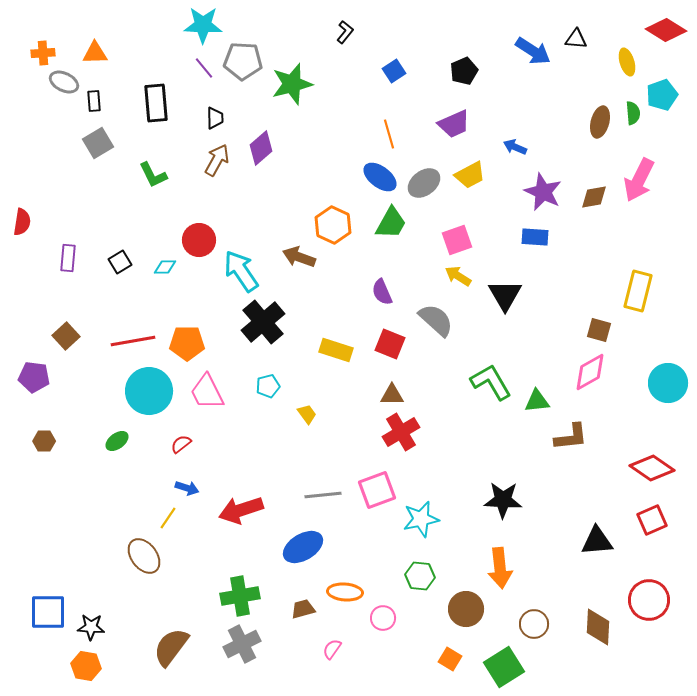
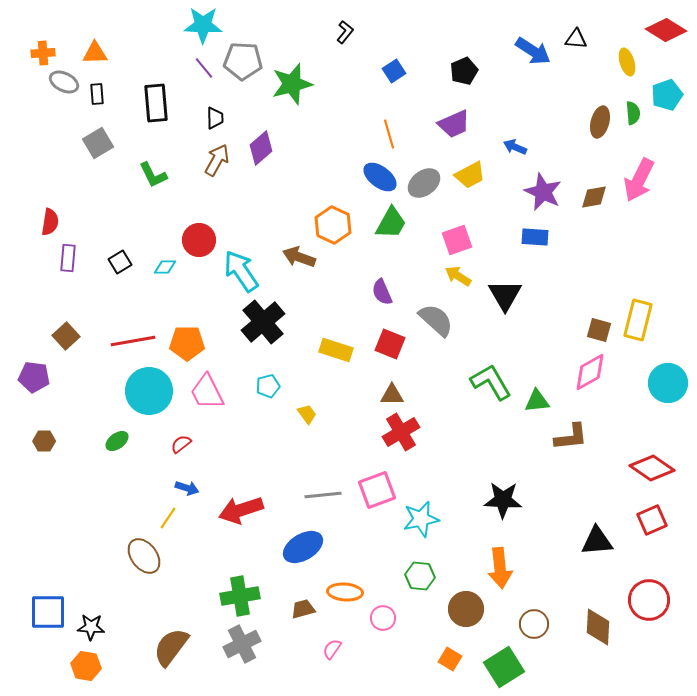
cyan pentagon at (662, 95): moved 5 px right
black rectangle at (94, 101): moved 3 px right, 7 px up
red semicircle at (22, 222): moved 28 px right
yellow rectangle at (638, 291): moved 29 px down
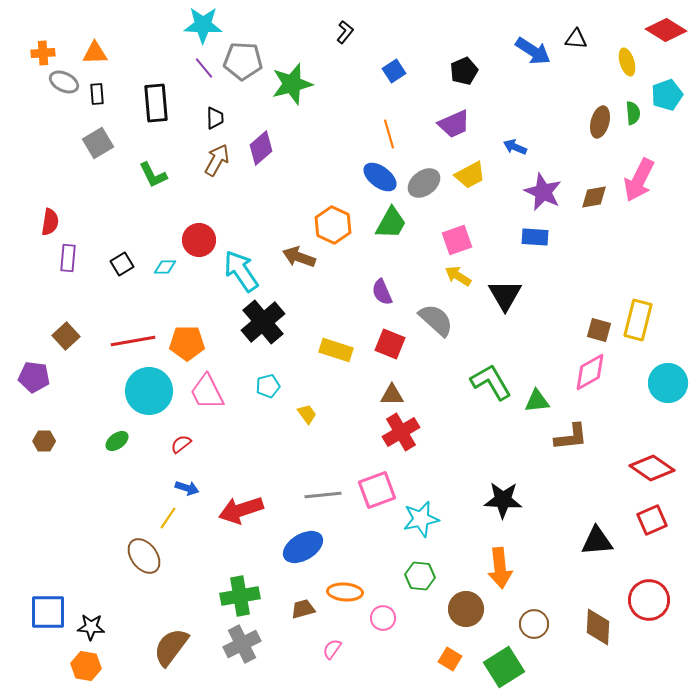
black square at (120, 262): moved 2 px right, 2 px down
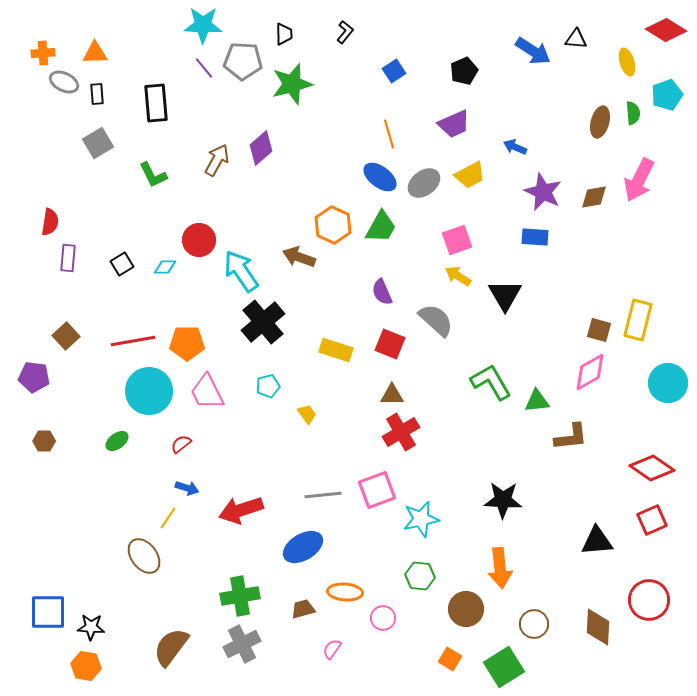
black trapezoid at (215, 118): moved 69 px right, 84 px up
green trapezoid at (391, 223): moved 10 px left, 4 px down
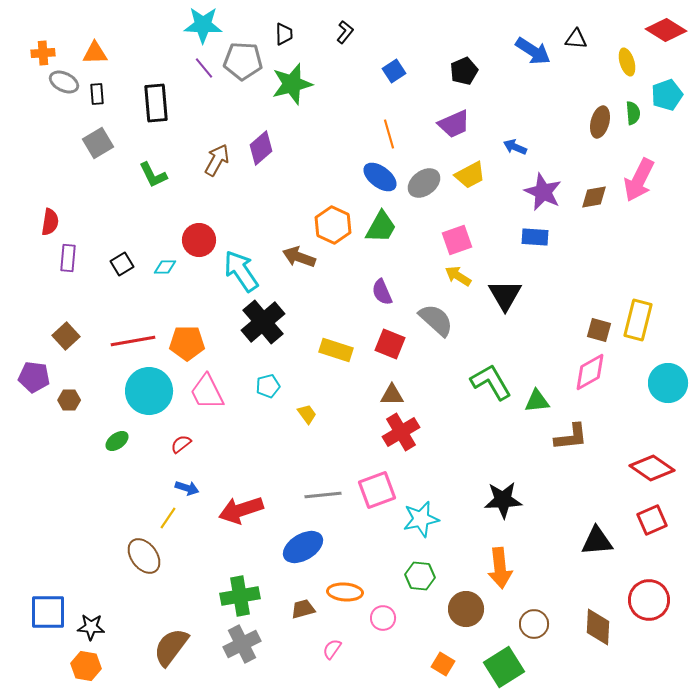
brown hexagon at (44, 441): moved 25 px right, 41 px up
black star at (503, 500): rotated 6 degrees counterclockwise
orange square at (450, 659): moved 7 px left, 5 px down
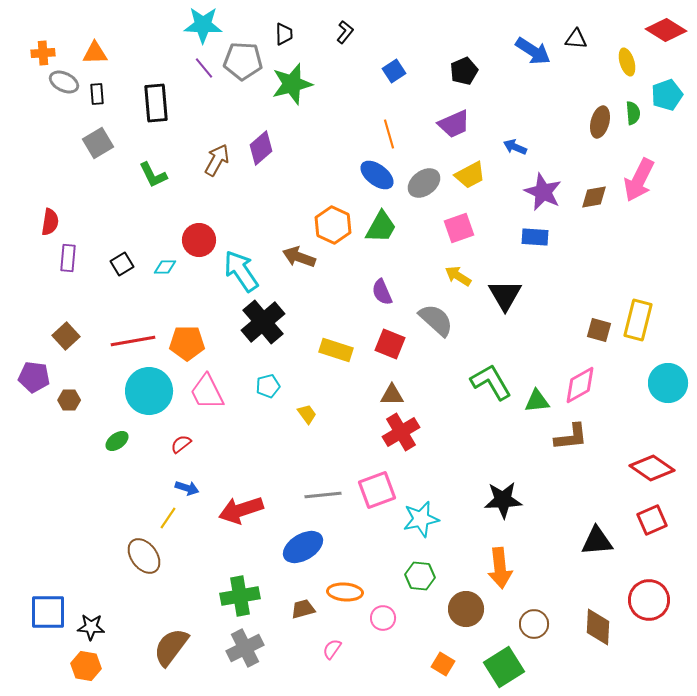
blue ellipse at (380, 177): moved 3 px left, 2 px up
pink square at (457, 240): moved 2 px right, 12 px up
pink diamond at (590, 372): moved 10 px left, 13 px down
gray cross at (242, 644): moved 3 px right, 4 px down
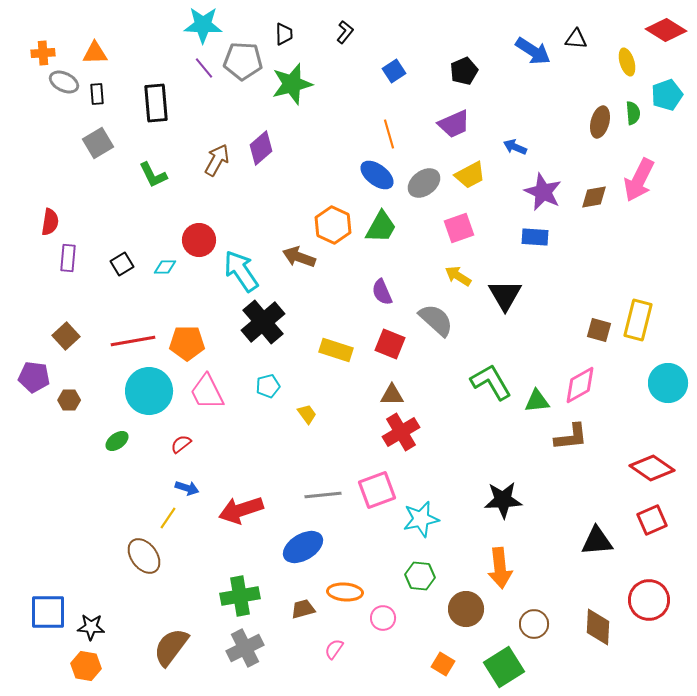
pink semicircle at (332, 649): moved 2 px right
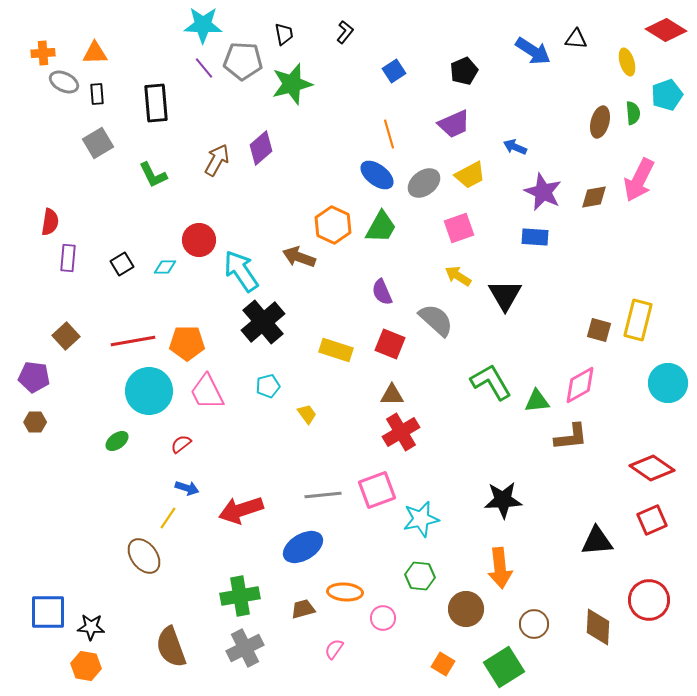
black trapezoid at (284, 34): rotated 10 degrees counterclockwise
brown hexagon at (69, 400): moved 34 px left, 22 px down
brown semicircle at (171, 647): rotated 57 degrees counterclockwise
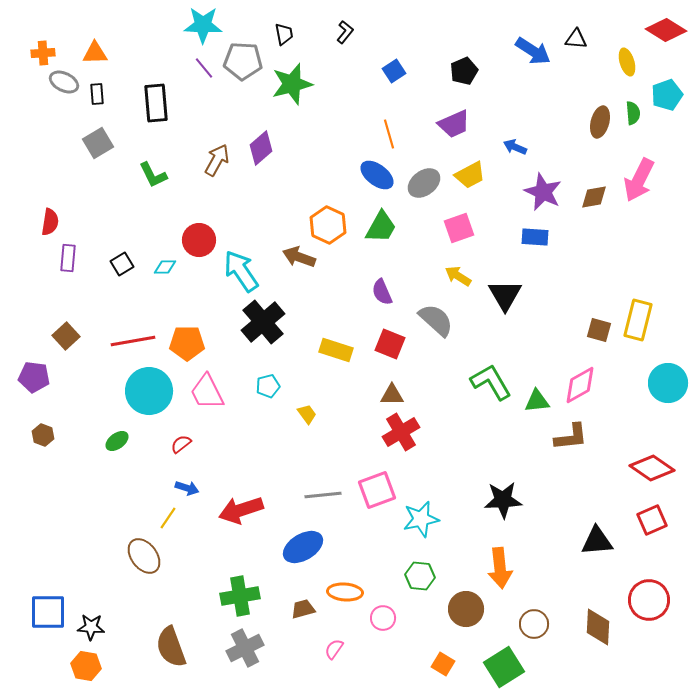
orange hexagon at (333, 225): moved 5 px left
brown hexagon at (35, 422): moved 8 px right, 13 px down; rotated 20 degrees clockwise
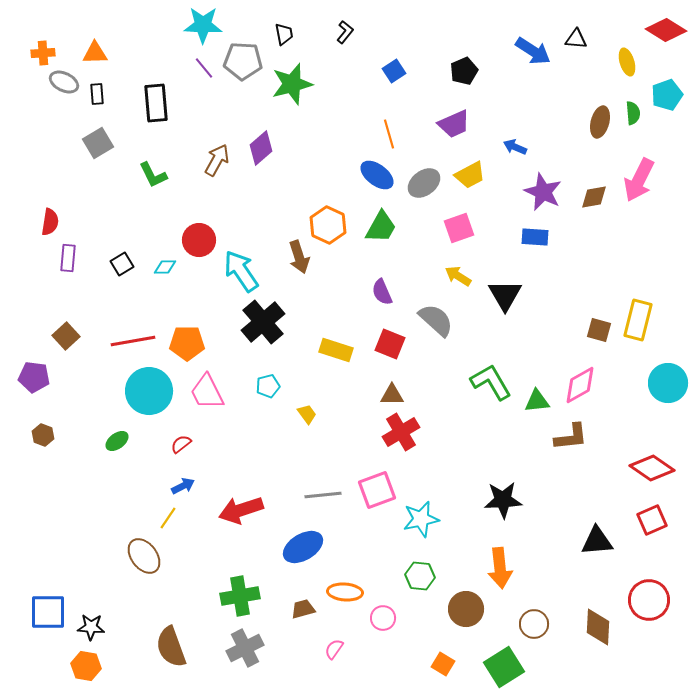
brown arrow at (299, 257): rotated 128 degrees counterclockwise
blue arrow at (187, 488): moved 4 px left, 2 px up; rotated 45 degrees counterclockwise
